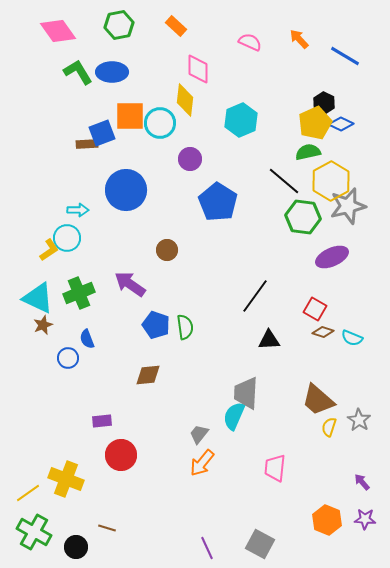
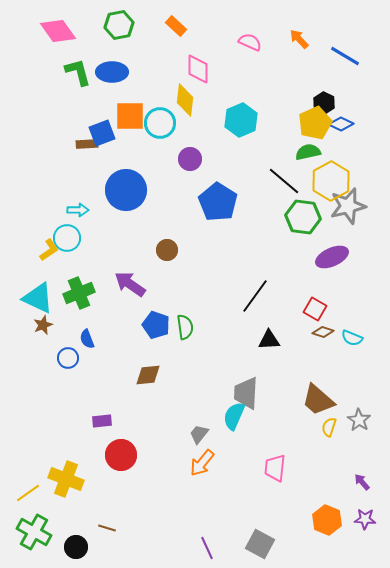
green L-shape at (78, 72): rotated 16 degrees clockwise
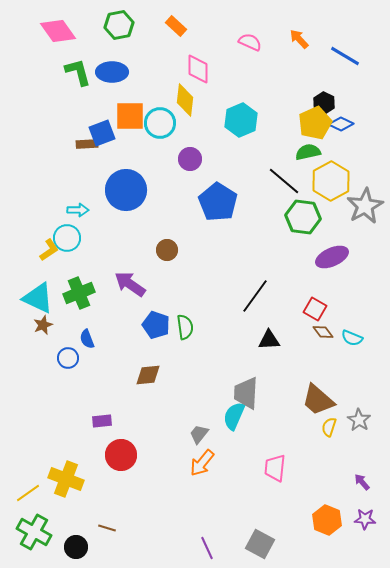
gray star at (348, 206): moved 17 px right; rotated 15 degrees counterclockwise
brown diamond at (323, 332): rotated 35 degrees clockwise
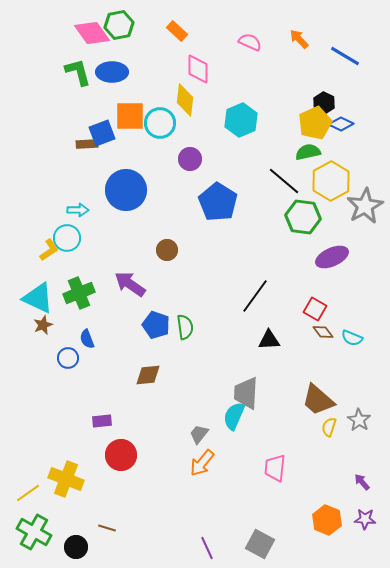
orange rectangle at (176, 26): moved 1 px right, 5 px down
pink diamond at (58, 31): moved 34 px right, 2 px down
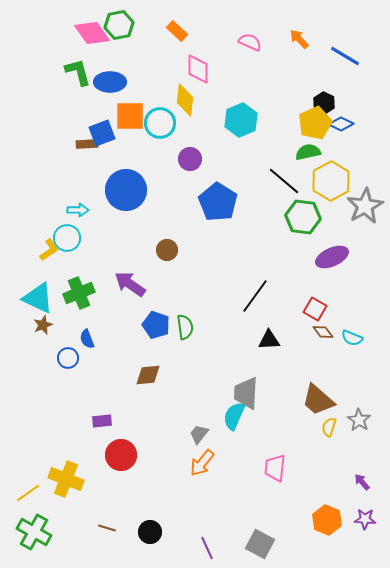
blue ellipse at (112, 72): moved 2 px left, 10 px down
black circle at (76, 547): moved 74 px right, 15 px up
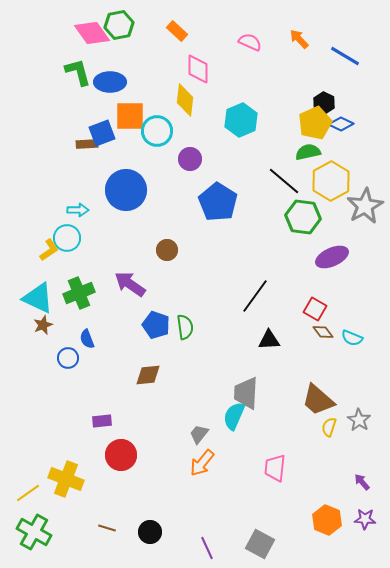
cyan circle at (160, 123): moved 3 px left, 8 px down
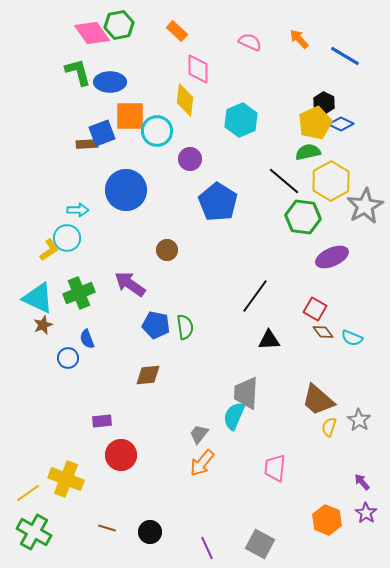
blue pentagon at (156, 325): rotated 8 degrees counterclockwise
purple star at (365, 519): moved 1 px right, 6 px up; rotated 30 degrees clockwise
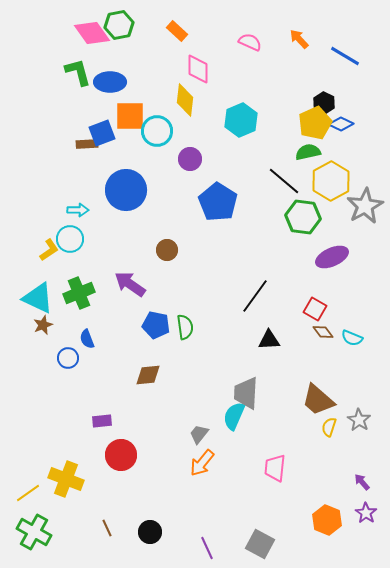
cyan circle at (67, 238): moved 3 px right, 1 px down
brown line at (107, 528): rotated 48 degrees clockwise
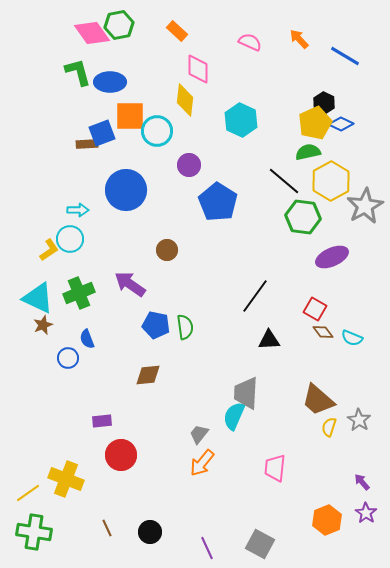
cyan hexagon at (241, 120): rotated 12 degrees counterclockwise
purple circle at (190, 159): moved 1 px left, 6 px down
orange hexagon at (327, 520): rotated 16 degrees clockwise
green cross at (34, 532): rotated 20 degrees counterclockwise
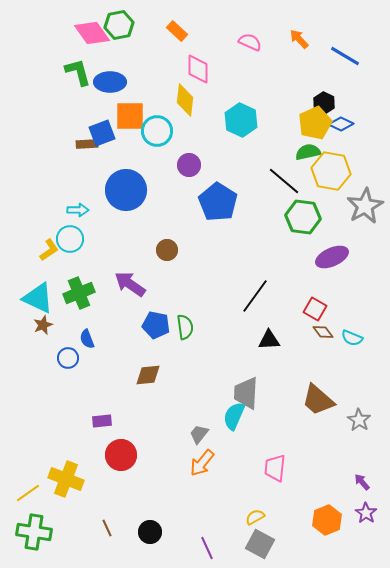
yellow hexagon at (331, 181): moved 10 px up; rotated 21 degrees counterclockwise
yellow semicircle at (329, 427): moved 74 px left, 90 px down; rotated 42 degrees clockwise
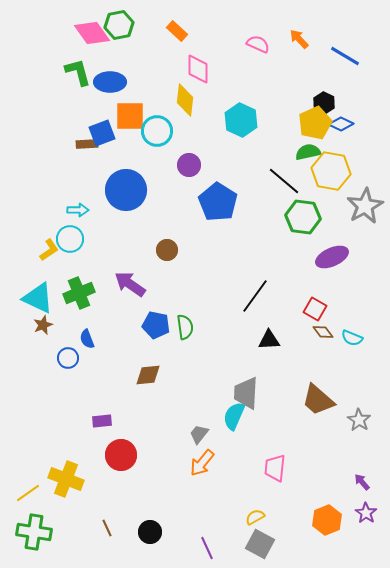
pink semicircle at (250, 42): moved 8 px right, 2 px down
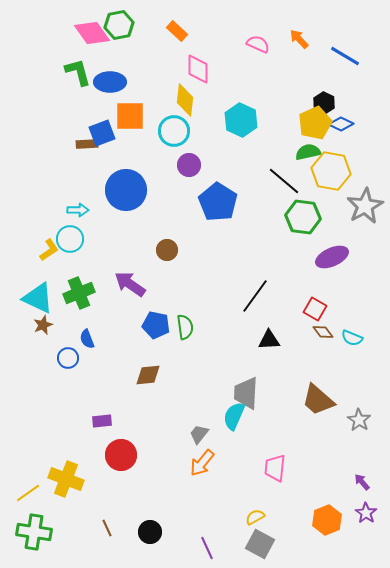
cyan circle at (157, 131): moved 17 px right
